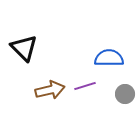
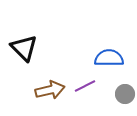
purple line: rotated 10 degrees counterclockwise
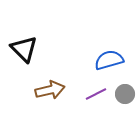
black triangle: moved 1 px down
blue semicircle: moved 2 px down; rotated 16 degrees counterclockwise
purple line: moved 11 px right, 8 px down
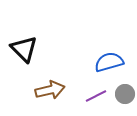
blue semicircle: moved 2 px down
purple line: moved 2 px down
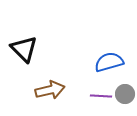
purple line: moved 5 px right; rotated 30 degrees clockwise
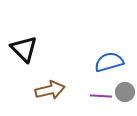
gray circle: moved 2 px up
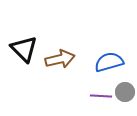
brown arrow: moved 10 px right, 31 px up
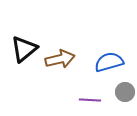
black triangle: rotated 36 degrees clockwise
purple line: moved 11 px left, 4 px down
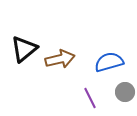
purple line: moved 2 px up; rotated 60 degrees clockwise
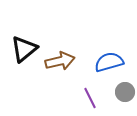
brown arrow: moved 2 px down
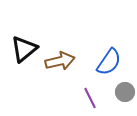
blue semicircle: rotated 140 degrees clockwise
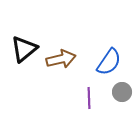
brown arrow: moved 1 px right, 2 px up
gray circle: moved 3 px left
purple line: moved 1 px left; rotated 25 degrees clockwise
